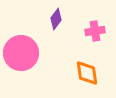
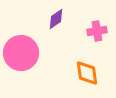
purple diamond: rotated 20 degrees clockwise
pink cross: moved 2 px right
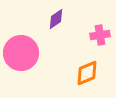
pink cross: moved 3 px right, 4 px down
orange diamond: rotated 76 degrees clockwise
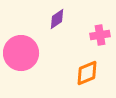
purple diamond: moved 1 px right
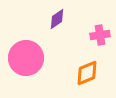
pink circle: moved 5 px right, 5 px down
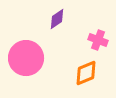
pink cross: moved 2 px left, 5 px down; rotated 30 degrees clockwise
orange diamond: moved 1 px left
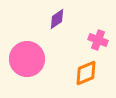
pink circle: moved 1 px right, 1 px down
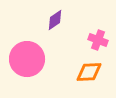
purple diamond: moved 2 px left, 1 px down
orange diamond: moved 3 px right, 1 px up; rotated 20 degrees clockwise
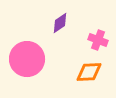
purple diamond: moved 5 px right, 3 px down
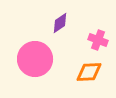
pink circle: moved 8 px right
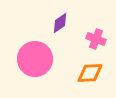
pink cross: moved 2 px left, 1 px up
orange diamond: moved 1 px right, 1 px down
